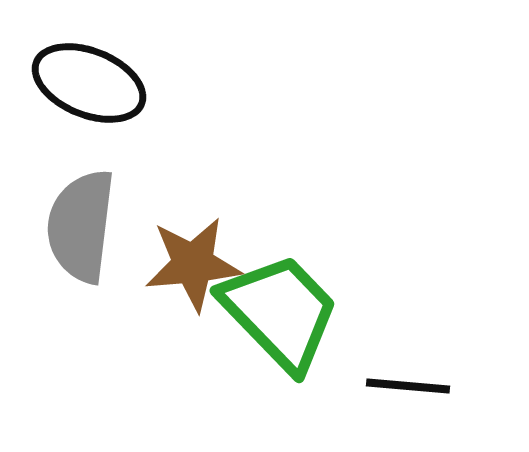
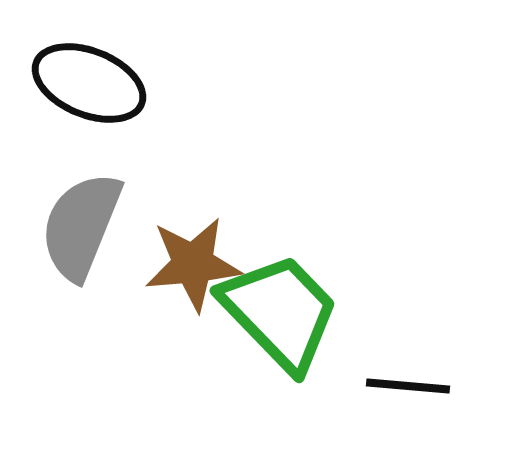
gray semicircle: rotated 15 degrees clockwise
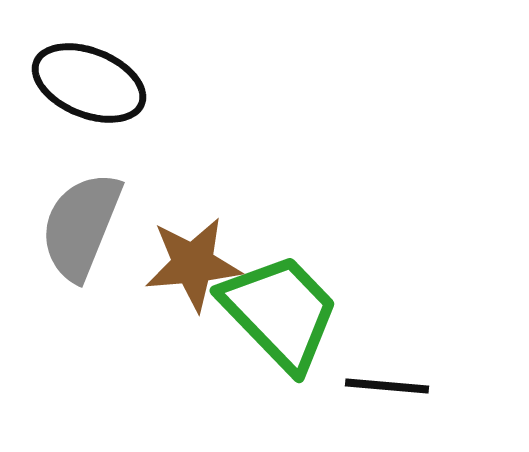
black line: moved 21 px left
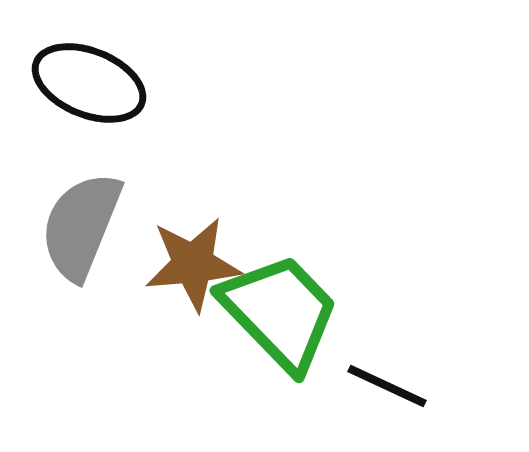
black line: rotated 20 degrees clockwise
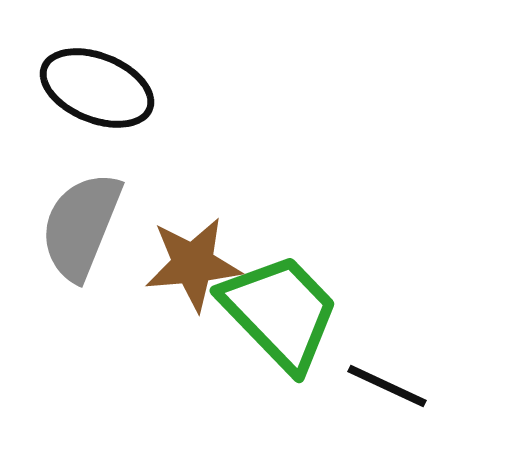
black ellipse: moved 8 px right, 5 px down
